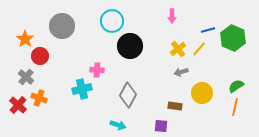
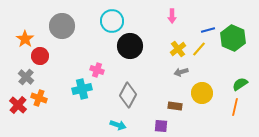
pink cross: rotated 16 degrees clockwise
green semicircle: moved 4 px right, 2 px up
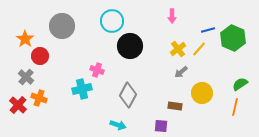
gray arrow: rotated 24 degrees counterclockwise
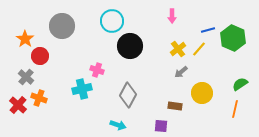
orange line: moved 2 px down
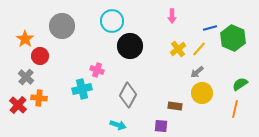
blue line: moved 2 px right, 2 px up
gray arrow: moved 16 px right
orange cross: rotated 14 degrees counterclockwise
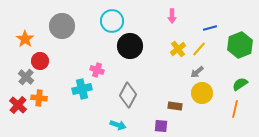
green hexagon: moved 7 px right, 7 px down; rotated 15 degrees clockwise
red circle: moved 5 px down
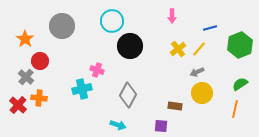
gray arrow: rotated 16 degrees clockwise
